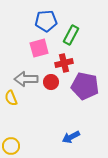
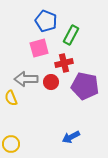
blue pentagon: rotated 25 degrees clockwise
yellow circle: moved 2 px up
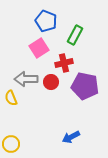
green rectangle: moved 4 px right
pink square: rotated 18 degrees counterclockwise
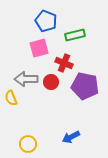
green rectangle: rotated 48 degrees clockwise
pink square: rotated 18 degrees clockwise
red cross: rotated 36 degrees clockwise
yellow circle: moved 17 px right
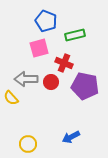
yellow semicircle: rotated 21 degrees counterclockwise
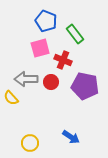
green rectangle: moved 1 px up; rotated 66 degrees clockwise
pink square: moved 1 px right
red cross: moved 1 px left, 3 px up
blue arrow: rotated 120 degrees counterclockwise
yellow circle: moved 2 px right, 1 px up
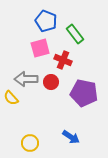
purple pentagon: moved 1 px left, 7 px down
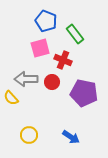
red circle: moved 1 px right
yellow circle: moved 1 px left, 8 px up
